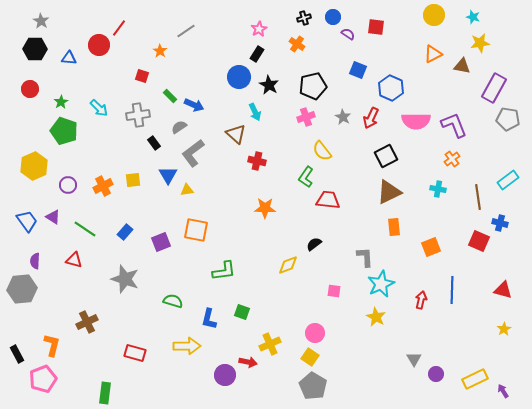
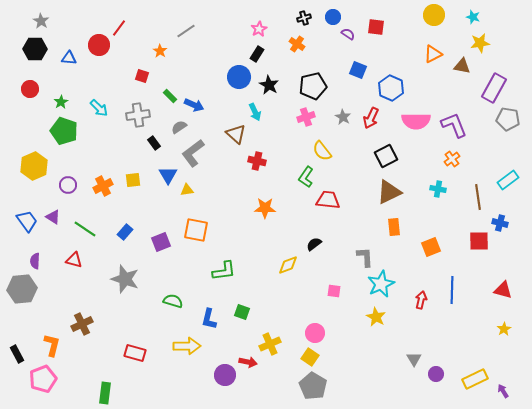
red square at (479, 241): rotated 25 degrees counterclockwise
brown cross at (87, 322): moved 5 px left, 2 px down
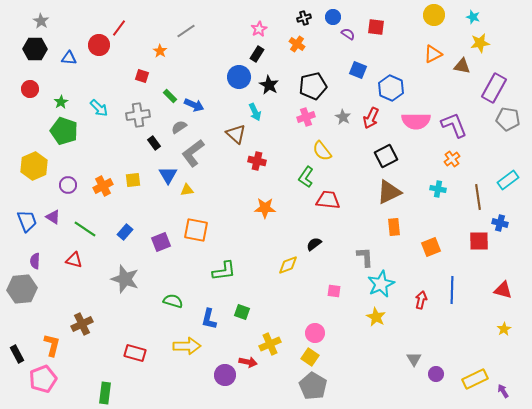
blue trapezoid at (27, 221): rotated 15 degrees clockwise
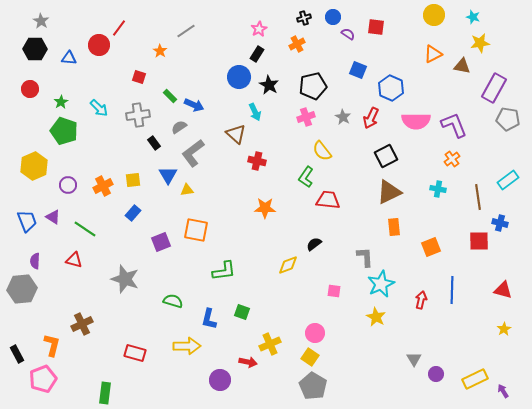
orange cross at (297, 44): rotated 28 degrees clockwise
red square at (142, 76): moved 3 px left, 1 px down
blue rectangle at (125, 232): moved 8 px right, 19 px up
purple circle at (225, 375): moved 5 px left, 5 px down
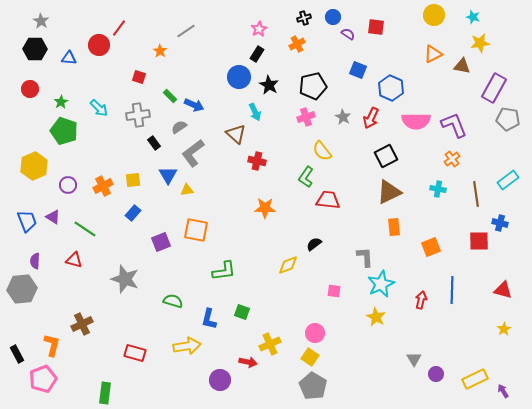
brown line at (478, 197): moved 2 px left, 3 px up
yellow arrow at (187, 346): rotated 8 degrees counterclockwise
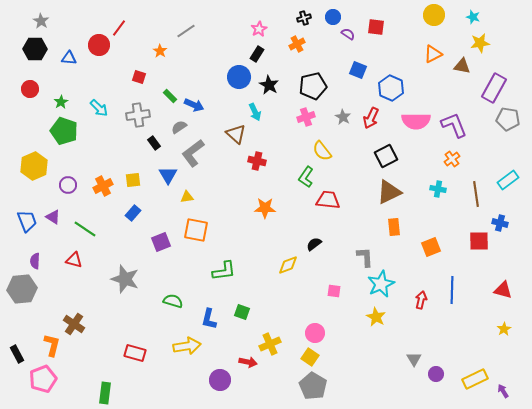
yellow triangle at (187, 190): moved 7 px down
brown cross at (82, 324): moved 8 px left; rotated 30 degrees counterclockwise
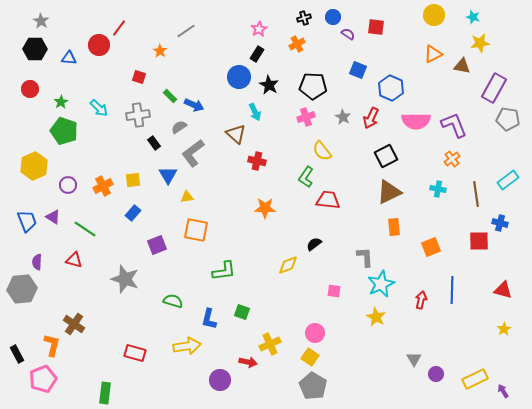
black pentagon at (313, 86): rotated 16 degrees clockwise
purple square at (161, 242): moved 4 px left, 3 px down
purple semicircle at (35, 261): moved 2 px right, 1 px down
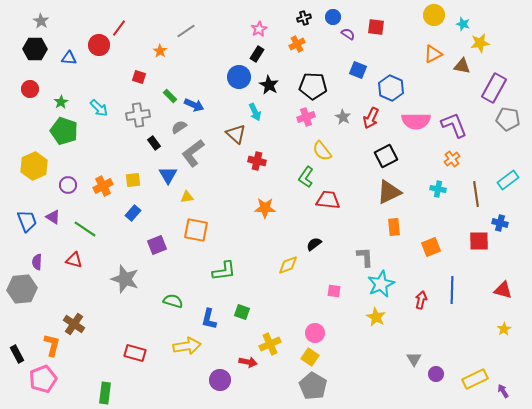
cyan star at (473, 17): moved 10 px left, 7 px down
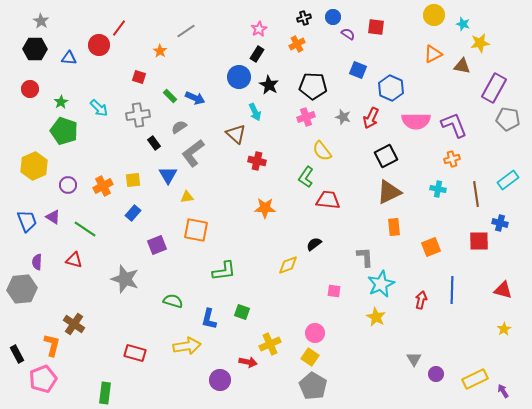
blue arrow at (194, 105): moved 1 px right, 7 px up
gray star at (343, 117): rotated 14 degrees counterclockwise
orange cross at (452, 159): rotated 21 degrees clockwise
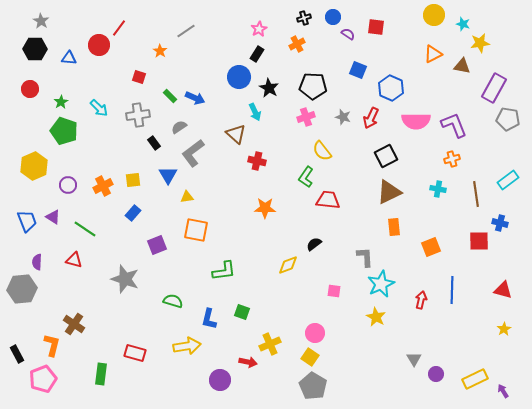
black star at (269, 85): moved 3 px down
green rectangle at (105, 393): moved 4 px left, 19 px up
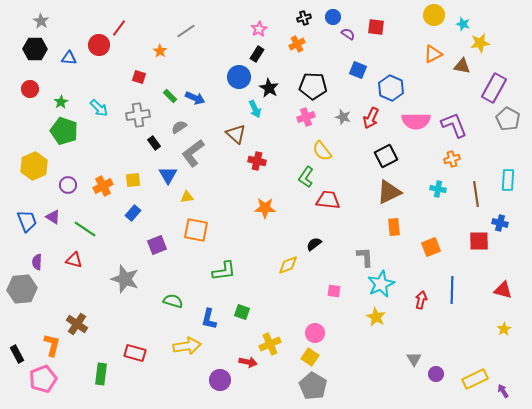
cyan arrow at (255, 112): moved 3 px up
gray pentagon at (508, 119): rotated 20 degrees clockwise
cyan rectangle at (508, 180): rotated 50 degrees counterclockwise
brown cross at (74, 324): moved 3 px right
